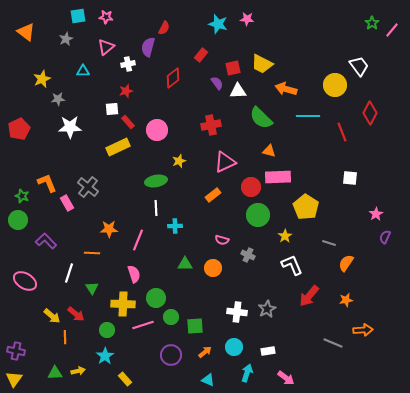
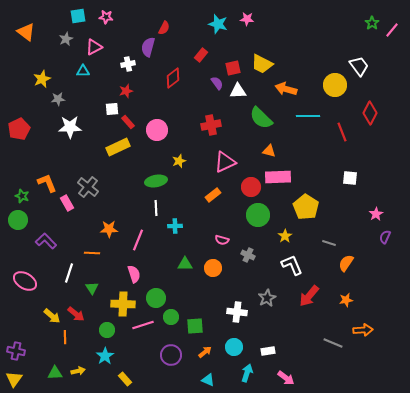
pink triangle at (106, 47): moved 12 px left; rotated 12 degrees clockwise
gray star at (267, 309): moved 11 px up
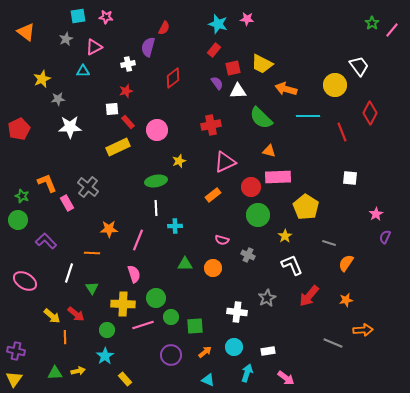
red rectangle at (201, 55): moved 13 px right, 5 px up
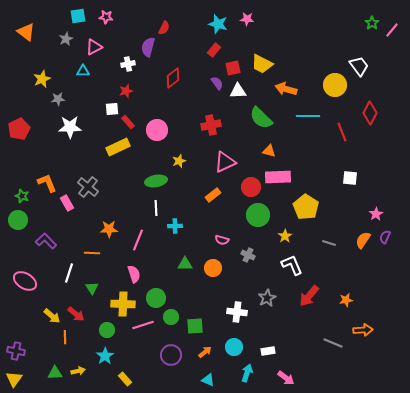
orange semicircle at (346, 263): moved 17 px right, 23 px up
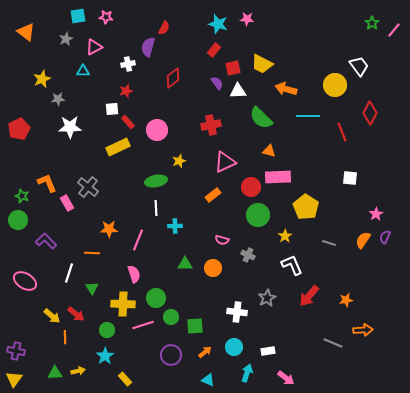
pink line at (392, 30): moved 2 px right
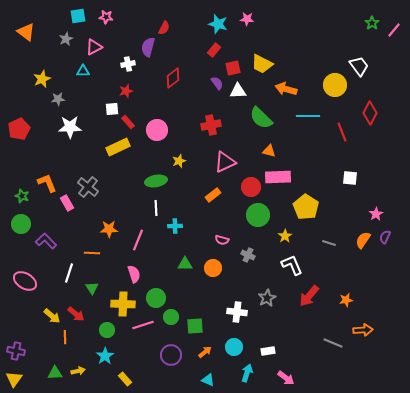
green circle at (18, 220): moved 3 px right, 4 px down
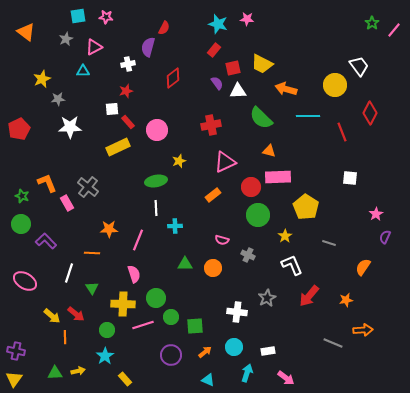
orange semicircle at (363, 240): moved 27 px down
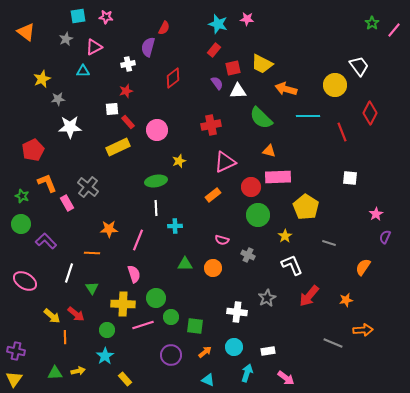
red pentagon at (19, 129): moved 14 px right, 21 px down
green square at (195, 326): rotated 12 degrees clockwise
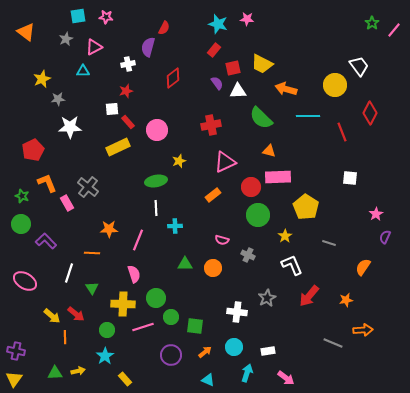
pink line at (143, 325): moved 2 px down
